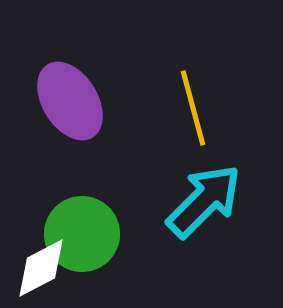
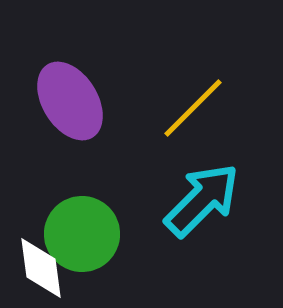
yellow line: rotated 60 degrees clockwise
cyan arrow: moved 2 px left, 1 px up
white diamond: rotated 70 degrees counterclockwise
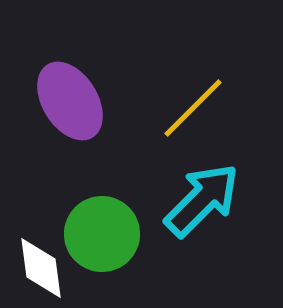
green circle: moved 20 px right
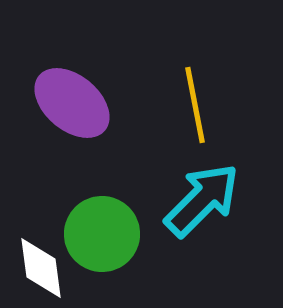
purple ellipse: moved 2 px right, 2 px down; rotated 18 degrees counterclockwise
yellow line: moved 2 px right, 3 px up; rotated 56 degrees counterclockwise
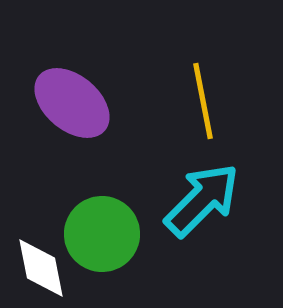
yellow line: moved 8 px right, 4 px up
white diamond: rotated 4 degrees counterclockwise
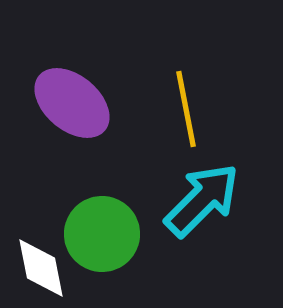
yellow line: moved 17 px left, 8 px down
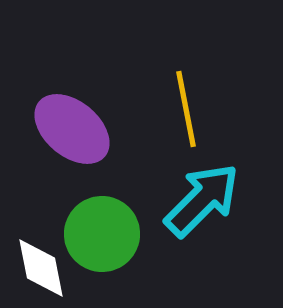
purple ellipse: moved 26 px down
